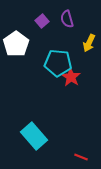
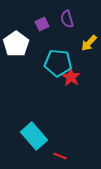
purple square: moved 3 px down; rotated 16 degrees clockwise
yellow arrow: rotated 18 degrees clockwise
red line: moved 21 px left, 1 px up
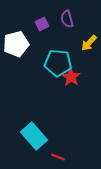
white pentagon: rotated 20 degrees clockwise
red line: moved 2 px left, 1 px down
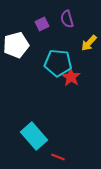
white pentagon: moved 1 px down
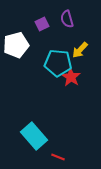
yellow arrow: moved 9 px left, 7 px down
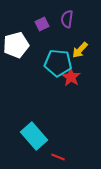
purple semicircle: rotated 24 degrees clockwise
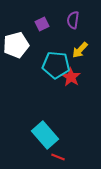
purple semicircle: moved 6 px right, 1 px down
cyan pentagon: moved 2 px left, 2 px down
cyan rectangle: moved 11 px right, 1 px up
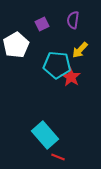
white pentagon: rotated 15 degrees counterclockwise
cyan pentagon: moved 1 px right
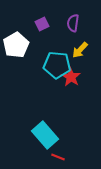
purple semicircle: moved 3 px down
